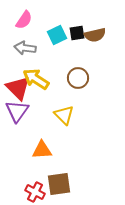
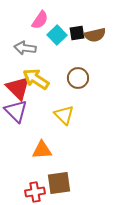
pink semicircle: moved 16 px right
cyan square: rotated 18 degrees counterclockwise
purple triangle: moved 1 px left; rotated 20 degrees counterclockwise
brown square: moved 1 px up
red cross: rotated 36 degrees counterclockwise
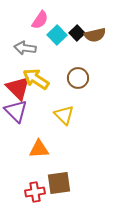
black square: rotated 35 degrees counterclockwise
orange triangle: moved 3 px left, 1 px up
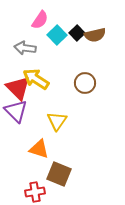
brown circle: moved 7 px right, 5 px down
yellow triangle: moved 7 px left, 6 px down; rotated 20 degrees clockwise
orange triangle: rotated 20 degrees clockwise
brown square: moved 9 px up; rotated 30 degrees clockwise
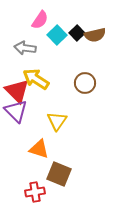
red triangle: moved 1 px left, 3 px down
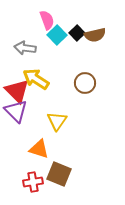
pink semicircle: moved 7 px right; rotated 54 degrees counterclockwise
red cross: moved 2 px left, 10 px up
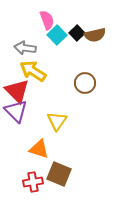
yellow arrow: moved 3 px left, 8 px up
